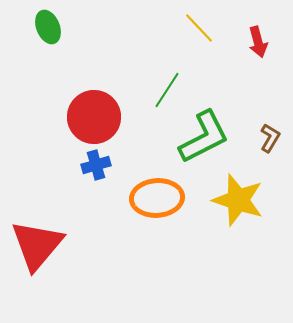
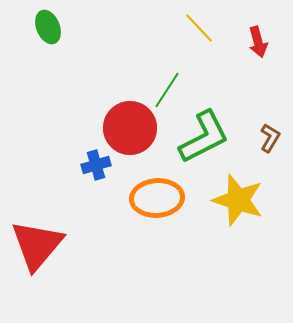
red circle: moved 36 px right, 11 px down
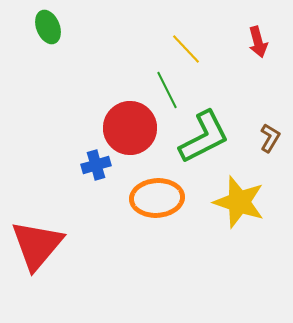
yellow line: moved 13 px left, 21 px down
green line: rotated 60 degrees counterclockwise
yellow star: moved 1 px right, 2 px down
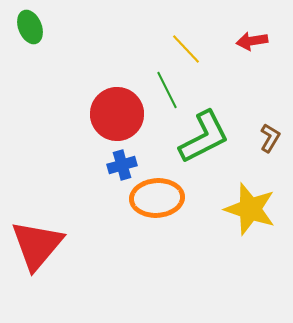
green ellipse: moved 18 px left
red arrow: moved 6 px left, 1 px up; rotated 96 degrees clockwise
red circle: moved 13 px left, 14 px up
blue cross: moved 26 px right
yellow star: moved 11 px right, 7 px down
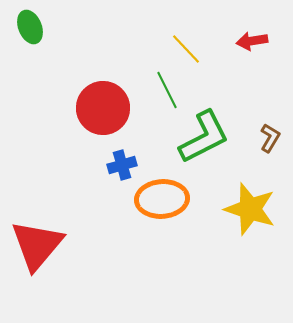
red circle: moved 14 px left, 6 px up
orange ellipse: moved 5 px right, 1 px down
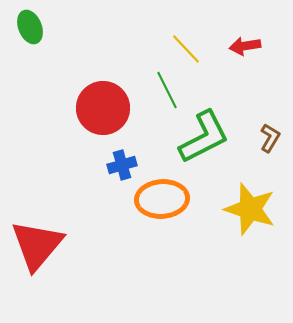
red arrow: moved 7 px left, 5 px down
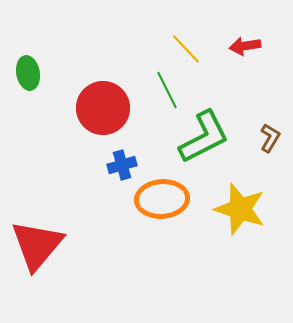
green ellipse: moved 2 px left, 46 px down; rotated 12 degrees clockwise
yellow star: moved 10 px left
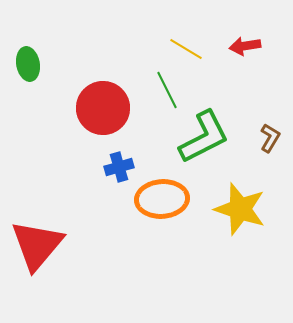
yellow line: rotated 16 degrees counterclockwise
green ellipse: moved 9 px up
blue cross: moved 3 px left, 2 px down
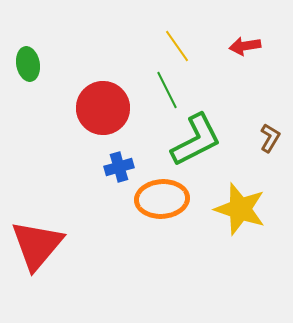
yellow line: moved 9 px left, 3 px up; rotated 24 degrees clockwise
green L-shape: moved 8 px left, 3 px down
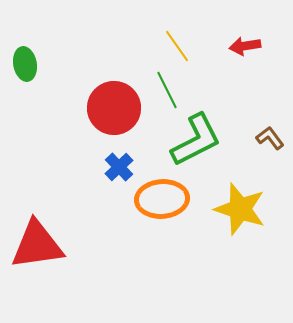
green ellipse: moved 3 px left
red circle: moved 11 px right
brown L-shape: rotated 68 degrees counterclockwise
blue cross: rotated 28 degrees counterclockwise
red triangle: rotated 42 degrees clockwise
